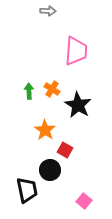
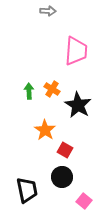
black circle: moved 12 px right, 7 px down
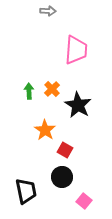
pink trapezoid: moved 1 px up
orange cross: rotated 14 degrees clockwise
black trapezoid: moved 1 px left, 1 px down
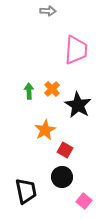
orange star: rotated 10 degrees clockwise
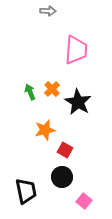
green arrow: moved 1 px right, 1 px down; rotated 21 degrees counterclockwise
black star: moved 3 px up
orange star: rotated 15 degrees clockwise
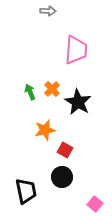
pink square: moved 11 px right, 3 px down
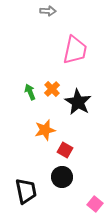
pink trapezoid: moved 1 px left; rotated 8 degrees clockwise
